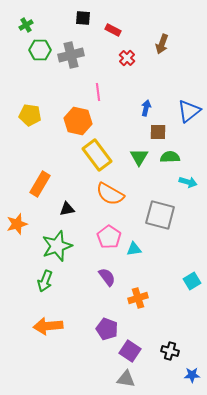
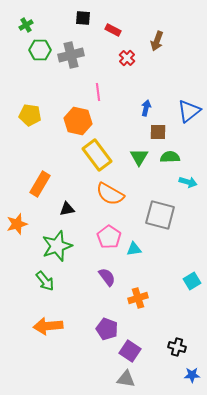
brown arrow: moved 5 px left, 3 px up
green arrow: rotated 60 degrees counterclockwise
black cross: moved 7 px right, 4 px up
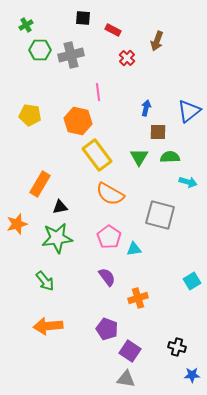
black triangle: moved 7 px left, 2 px up
green star: moved 8 px up; rotated 12 degrees clockwise
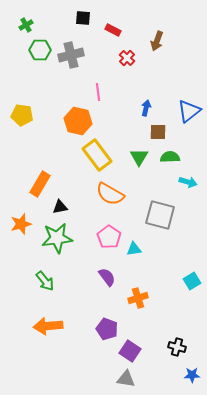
yellow pentagon: moved 8 px left
orange star: moved 4 px right
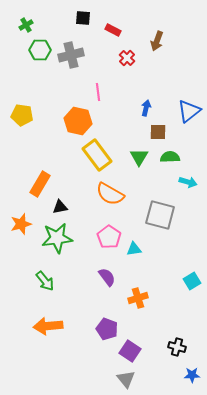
gray triangle: rotated 42 degrees clockwise
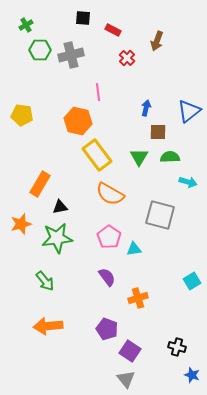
blue star: rotated 21 degrees clockwise
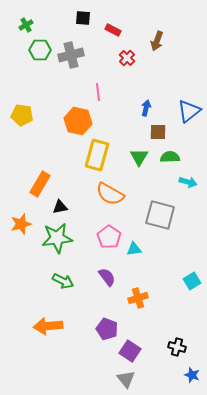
yellow rectangle: rotated 52 degrees clockwise
green arrow: moved 18 px right; rotated 25 degrees counterclockwise
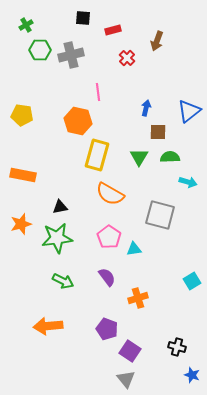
red rectangle: rotated 42 degrees counterclockwise
orange rectangle: moved 17 px left, 9 px up; rotated 70 degrees clockwise
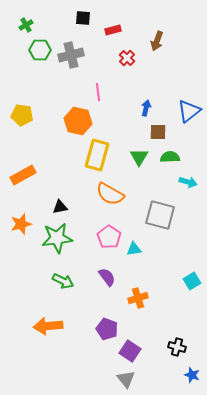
orange rectangle: rotated 40 degrees counterclockwise
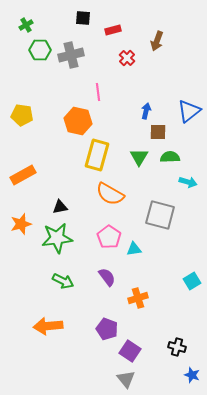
blue arrow: moved 3 px down
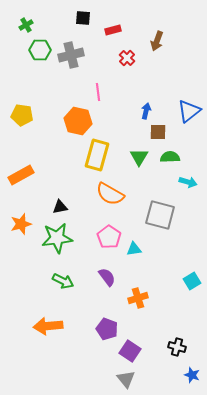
orange rectangle: moved 2 px left
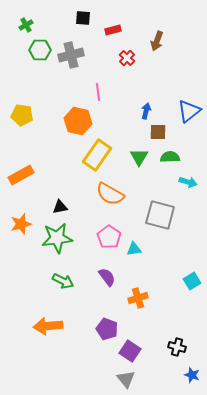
yellow rectangle: rotated 20 degrees clockwise
